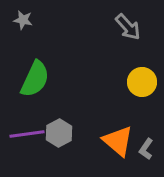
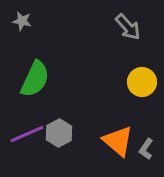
gray star: moved 1 px left, 1 px down
purple line: rotated 16 degrees counterclockwise
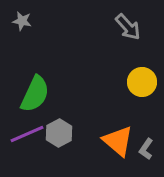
green semicircle: moved 15 px down
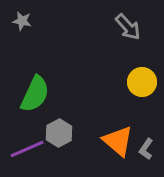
purple line: moved 15 px down
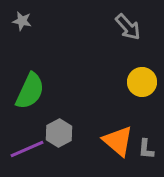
green semicircle: moved 5 px left, 3 px up
gray L-shape: rotated 30 degrees counterclockwise
